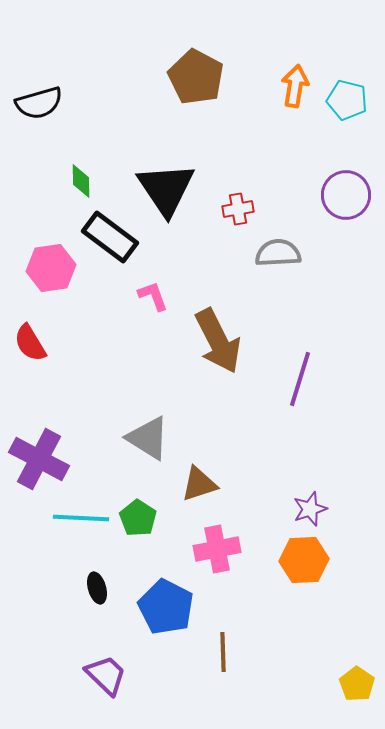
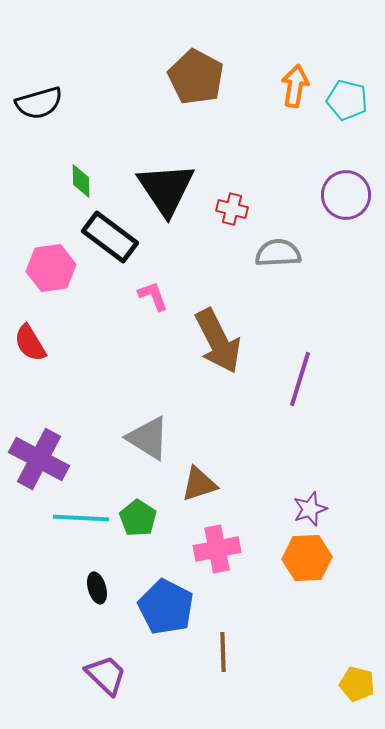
red cross: moved 6 px left; rotated 24 degrees clockwise
orange hexagon: moved 3 px right, 2 px up
yellow pentagon: rotated 20 degrees counterclockwise
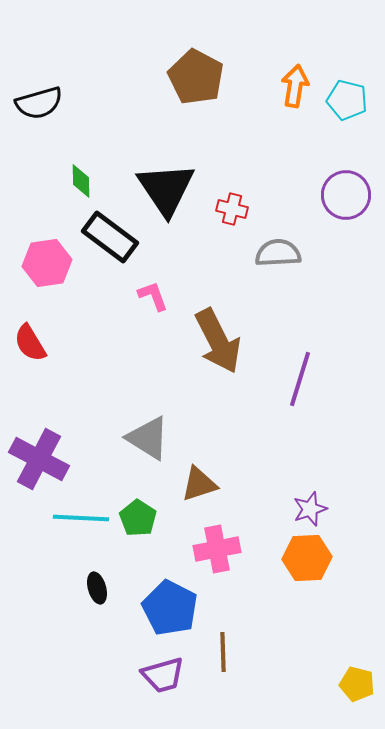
pink hexagon: moved 4 px left, 5 px up
blue pentagon: moved 4 px right, 1 px down
purple trapezoid: moved 57 px right; rotated 120 degrees clockwise
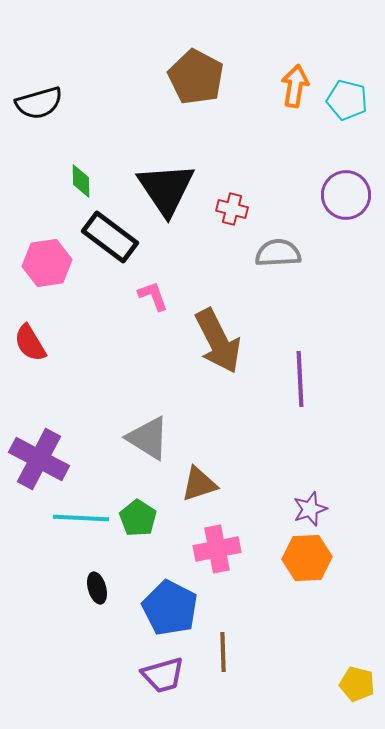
purple line: rotated 20 degrees counterclockwise
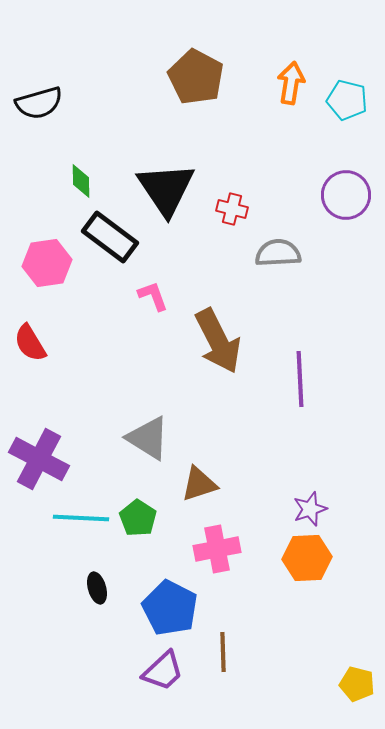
orange arrow: moved 4 px left, 3 px up
purple trapezoid: moved 4 px up; rotated 27 degrees counterclockwise
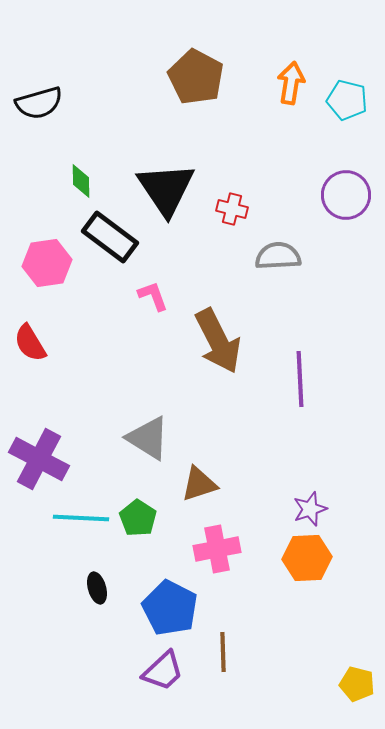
gray semicircle: moved 3 px down
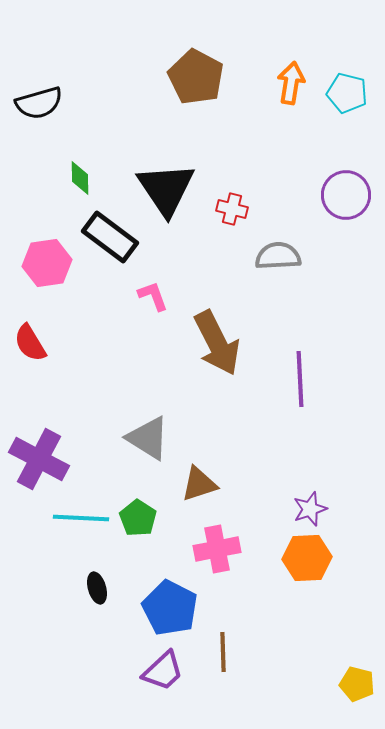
cyan pentagon: moved 7 px up
green diamond: moved 1 px left, 3 px up
brown arrow: moved 1 px left, 2 px down
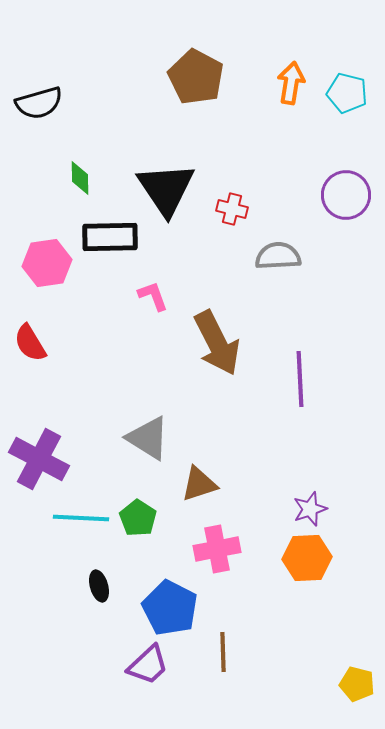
black rectangle: rotated 38 degrees counterclockwise
black ellipse: moved 2 px right, 2 px up
purple trapezoid: moved 15 px left, 6 px up
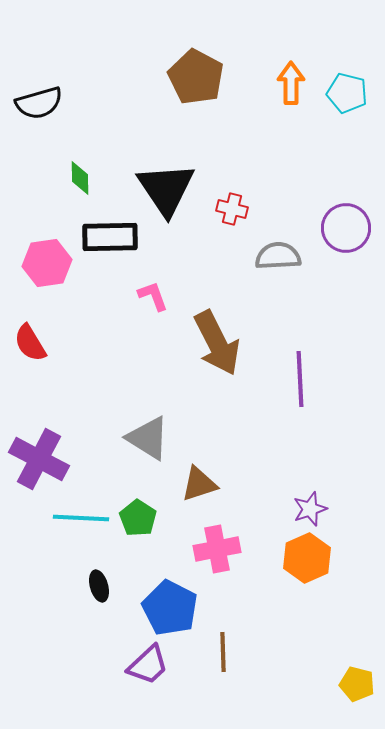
orange arrow: rotated 9 degrees counterclockwise
purple circle: moved 33 px down
orange hexagon: rotated 21 degrees counterclockwise
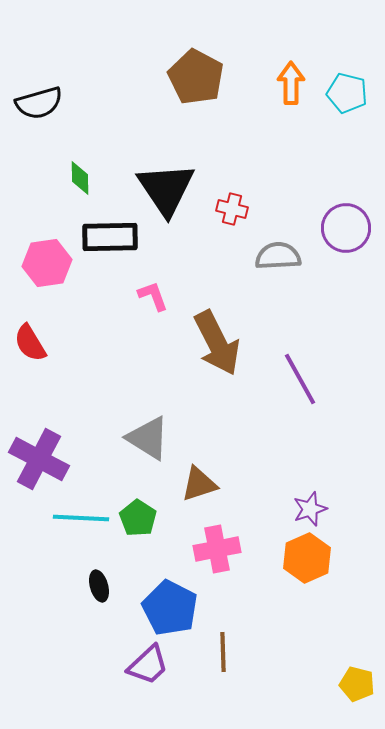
purple line: rotated 26 degrees counterclockwise
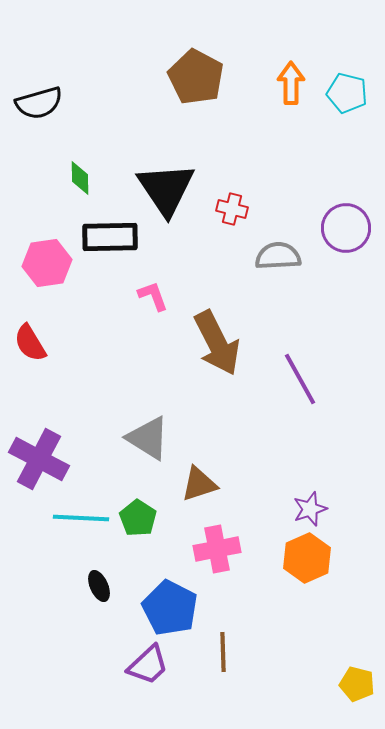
black ellipse: rotated 8 degrees counterclockwise
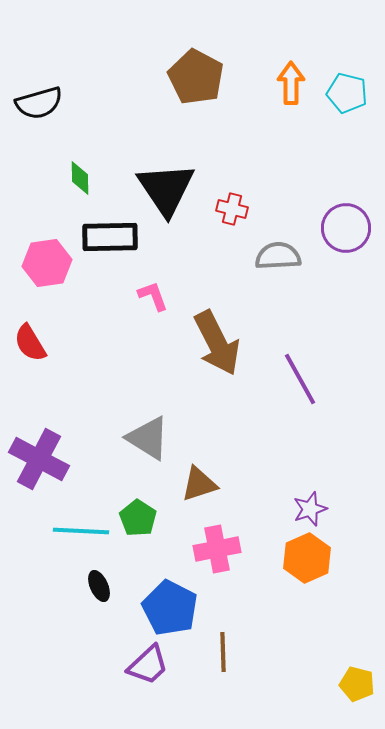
cyan line: moved 13 px down
